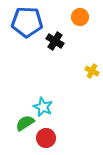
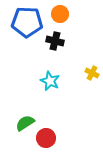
orange circle: moved 20 px left, 3 px up
black cross: rotated 18 degrees counterclockwise
yellow cross: moved 2 px down
cyan star: moved 7 px right, 26 px up
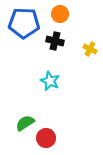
blue pentagon: moved 3 px left, 1 px down
yellow cross: moved 2 px left, 24 px up
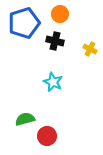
blue pentagon: rotated 20 degrees counterclockwise
cyan star: moved 3 px right, 1 px down
green semicircle: moved 4 px up; rotated 18 degrees clockwise
red circle: moved 1 px right, 2 px up
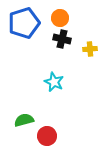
orange circle: moved 4 px down
black cross: moved 7 px right, 2 px up
yellow cross: rotated 32 degrees counterclockwise
cyan star: moved 1 px right
green semicircle: moved 1 px left, 1 px down
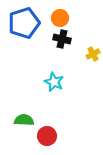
yellow cross: moved 3 px right, 5 px down; rotated 24 degrees counterclockwise
green semicircle: rotated 18 degrees clockwise
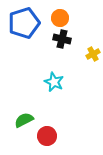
green semicircle: rotated 30 degrees counterclockwise
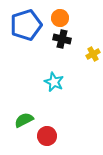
blue pentagon: moved 2 px right, 2 px down
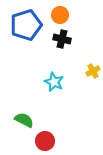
orange circle: moved 3 px up
yellow cross: moved 17 px down
green semicircle: rotated 54 degrees clockwise
red circle: moved 2 px left, 5 px down
